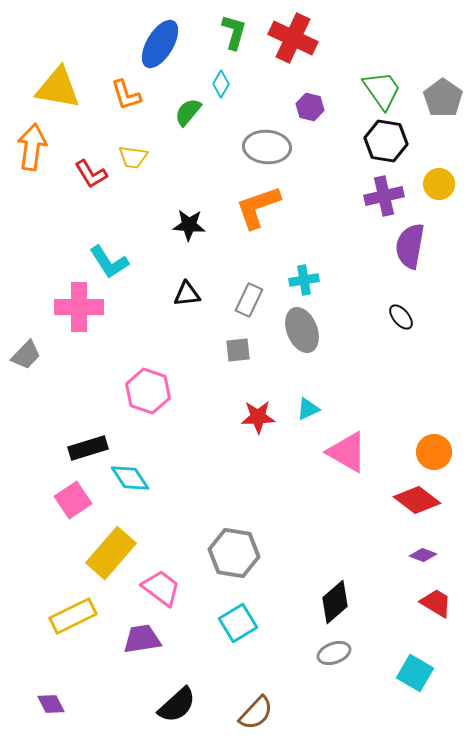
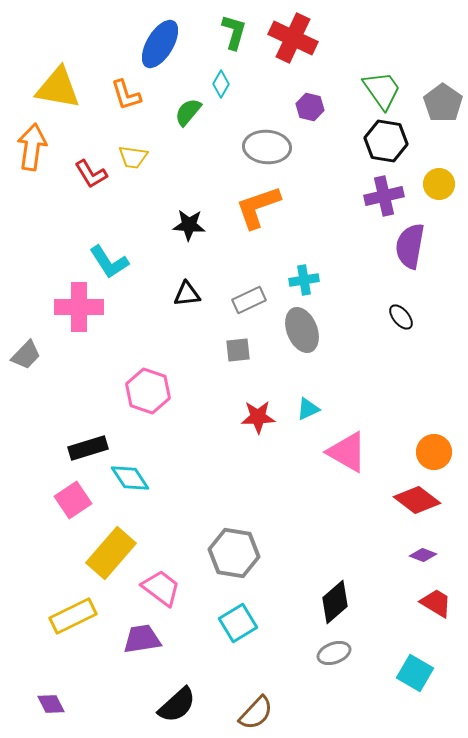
gray pentagon at (443, 98): moved 5 px down
gray rectangle at (249, 300): rotated 40 degrees clockwise
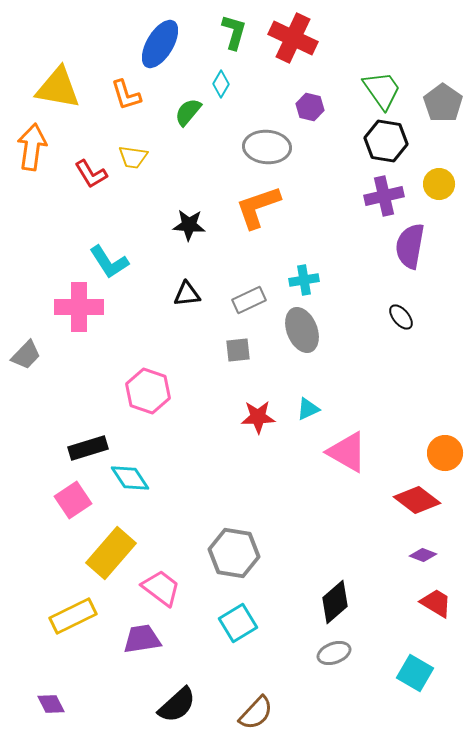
orange circle at (434, 452): moved 11 px right, 1 px down
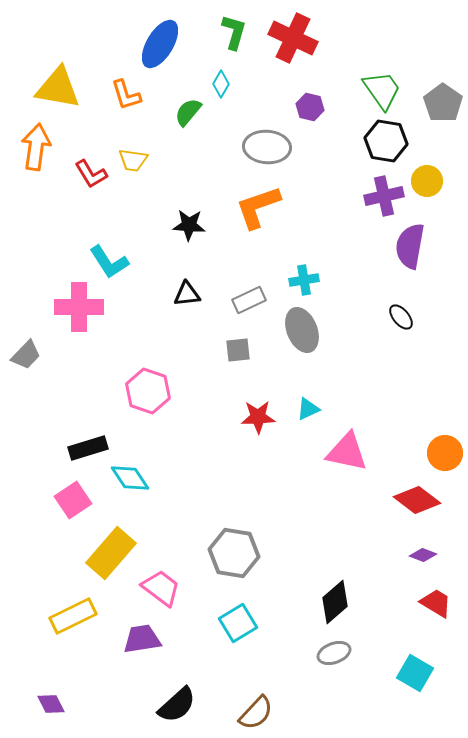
orange arrow at (32, 147): moved 4 px right
yellow trapezoid at (133, 157): moved 3 px down
yellow circle at (439, 184): moved 12 px left, 3 px up
pink triangle at (347, 452): rotated 18 degrees counterclockwise
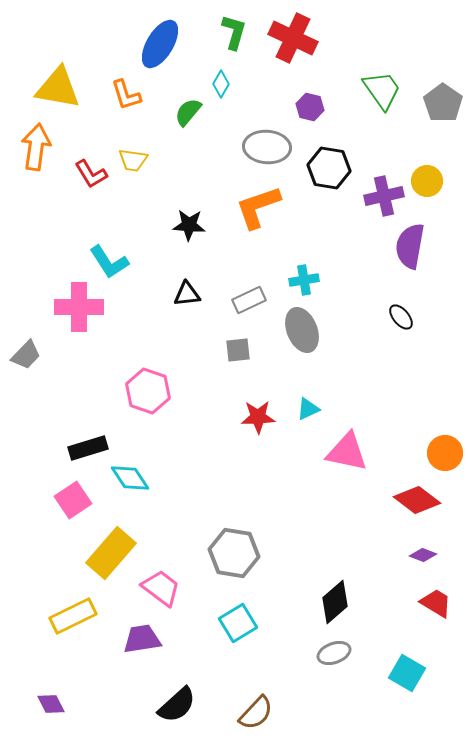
black hexagon at (386, 141): moved 57 px left, 27 px down
cyan square at (415, 673): moved 8 px left
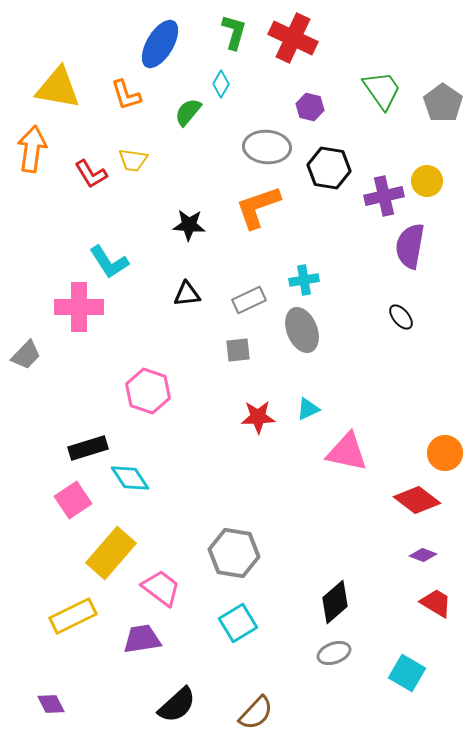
orange arrow at (36, 147): moved 4 px left, 2 px down
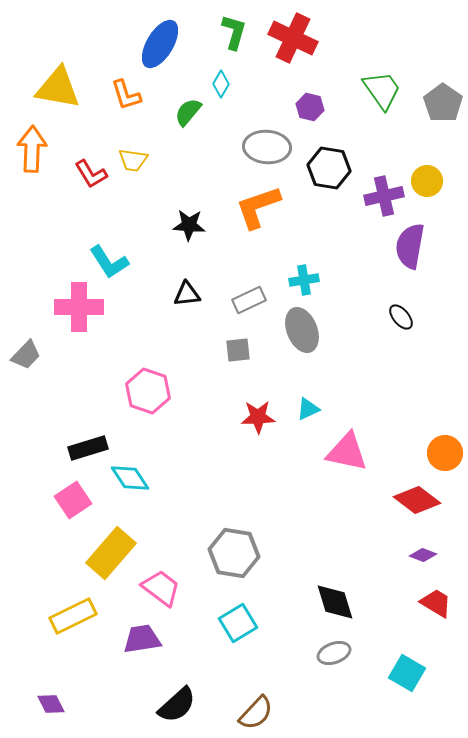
orange arrow at (32, 149): rotated 6 degrees counterclockwise
black diamond at (335, 602): rotated 66 degrees counterclockwise
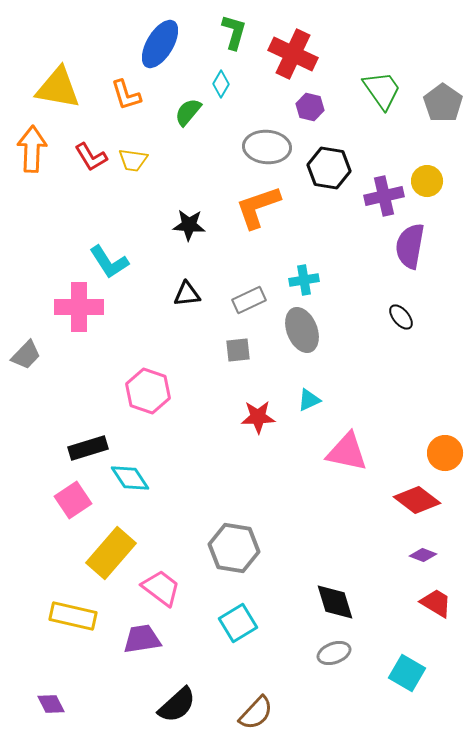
red cross at (293, 38): moved 16 px down
red L-shape at (91, 174): moved 17 px up
cyan triangle at (308, 409): moved 1 px right, 9 px up
gray hexagon at (234, 553): moved 5 px up
yellow rectangle at (73, 616): rotated 39 degrees clockwise
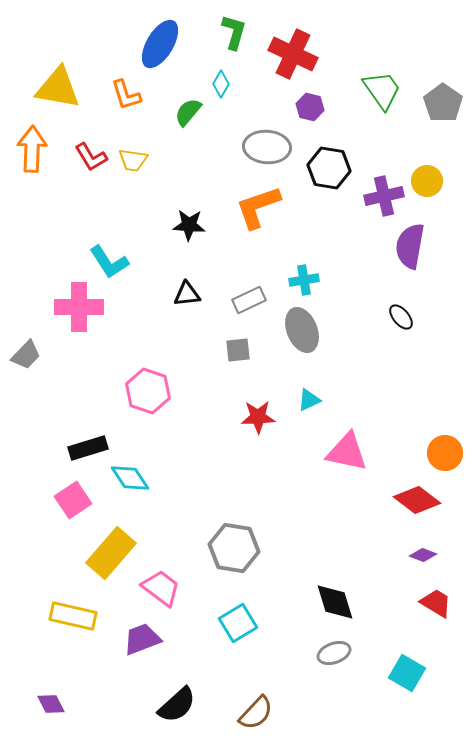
purple trapezoid at (142, 639): rotated 12 degrees counterclockwise
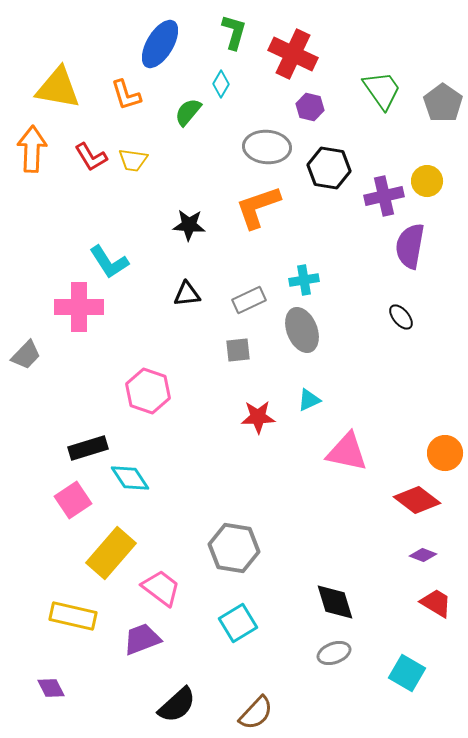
purple diamond at (51, 704): moved 16 px up
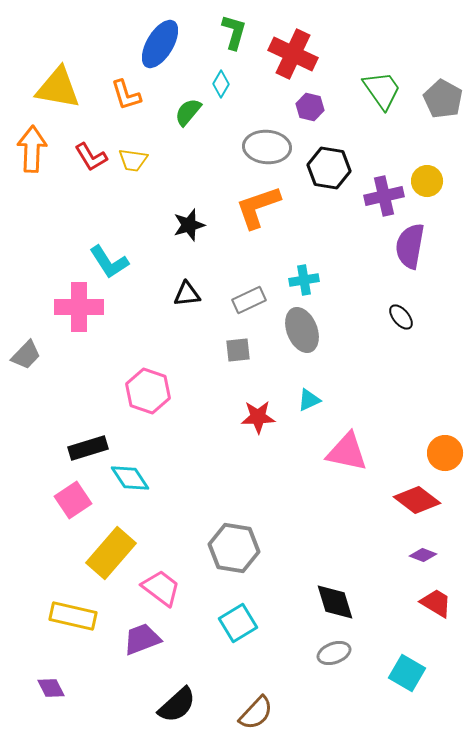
gray pentagon at (443, 103): moved 4 px up; rotated 6 degrees counterclockwise
black star at (189, 225): rotated 20 degrees counterclockwise
